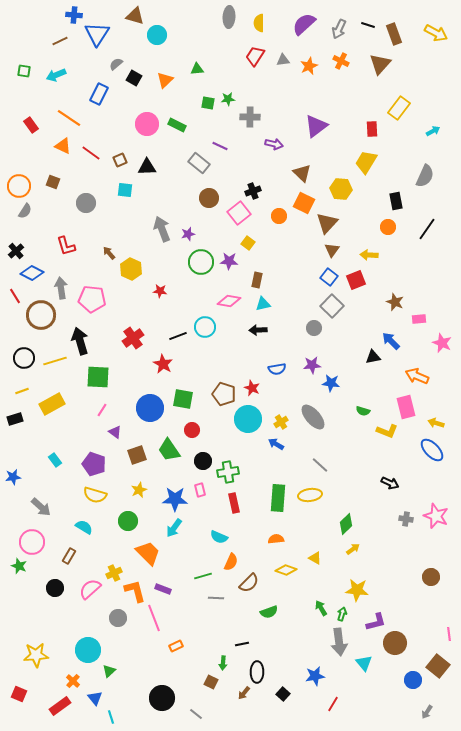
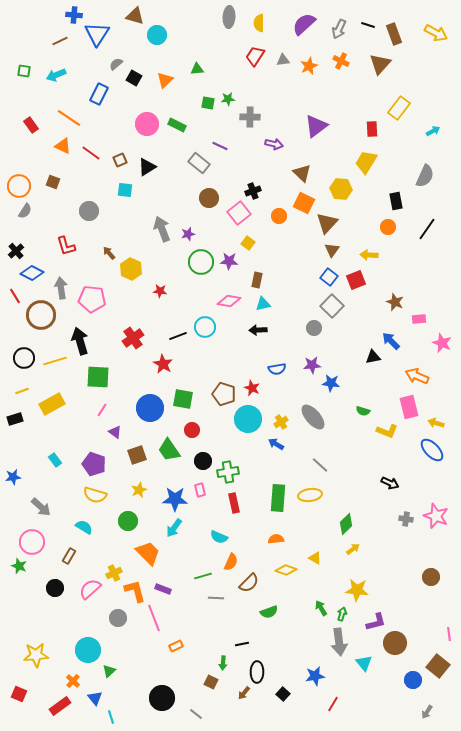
black triangle at (147, 167): rotated 30 degrees counterclockwise
gray circle at (86, 203): moved 3 px right, 8 px down
pink rectangle at (406, 407): moved 3 px right
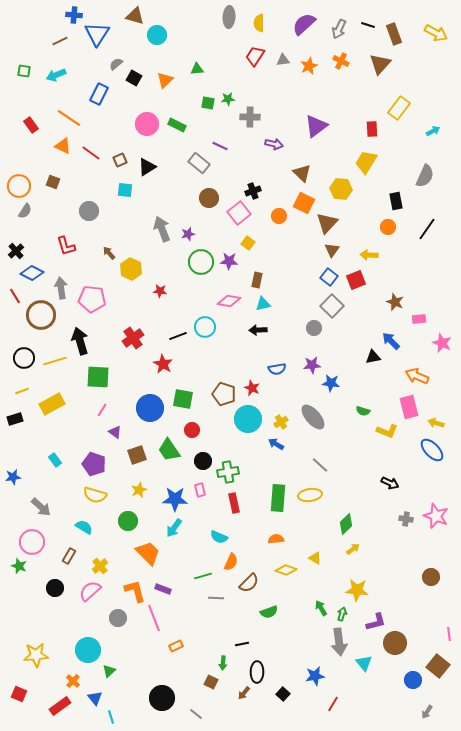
yellow cross at (114, 573): moved 14 px left, 7 px up; rotated 14 degrees counterclockwise
pink semicircle at (90, 589): moved 2 px down
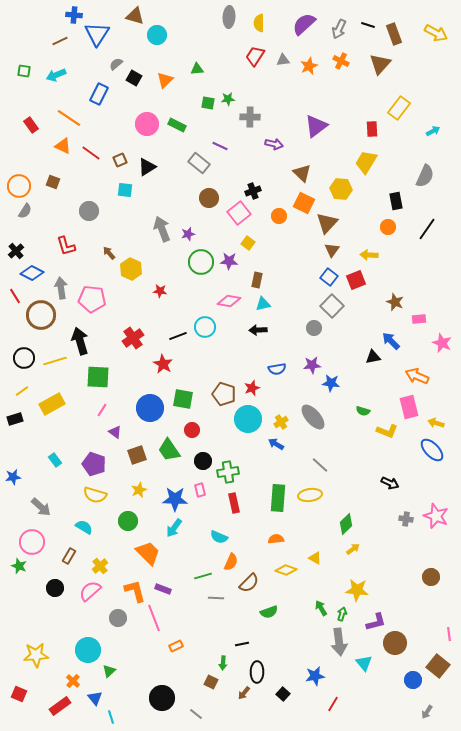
red star at (252, 388): rotated 28 degrees clockwise
yellow line at (22, 391): rotated 16 degrees counterclockwise
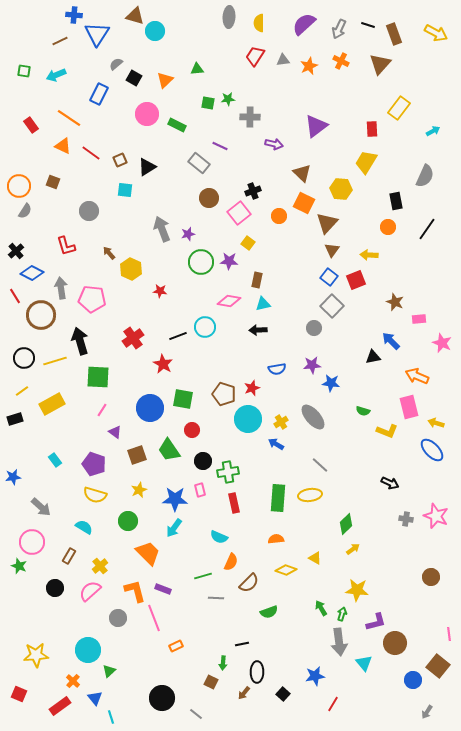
cyan circle at (157, 35): moved 2 px left, 4 px up
pink circle at (147, 124): moved 10 px up
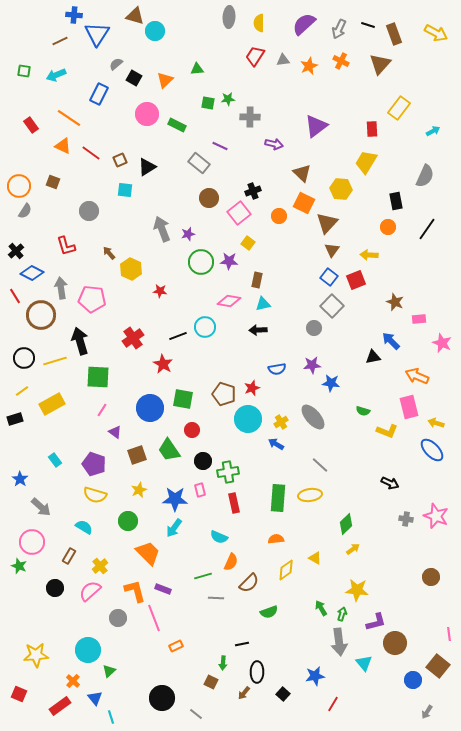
blue star at (13, 477): moved 7 px right, 2 px down; rotated 28 degrees counterclockwise
yellow diamond at (286, 570): rotated 55 degrees counterclockwise
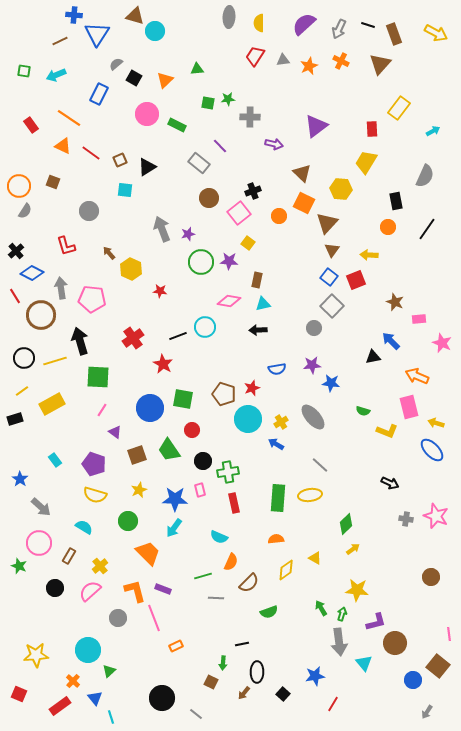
purple line at (220, 146): rotated 21 degrees clockwise
pink circle at (32, 542): moved 7 px right, 1 px down
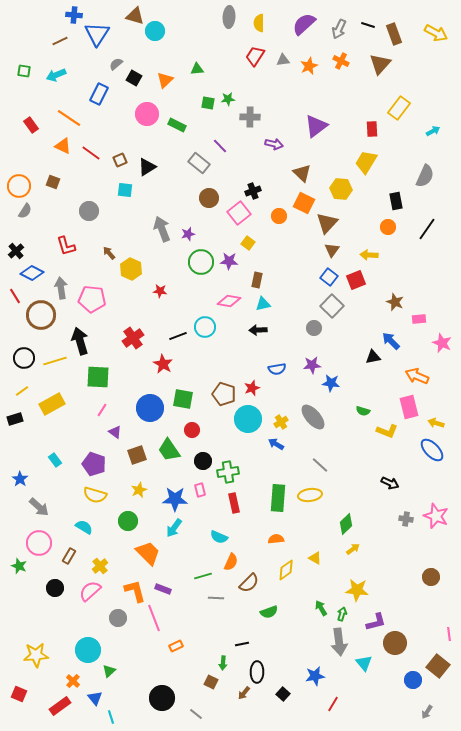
gray arrow at (41, 507): moved 2 px left
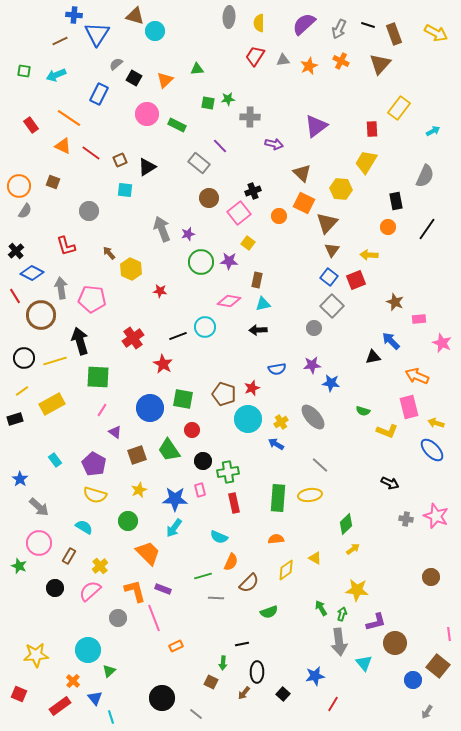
purple pentagon at (94, 464): rotated 10 degrees clockwise
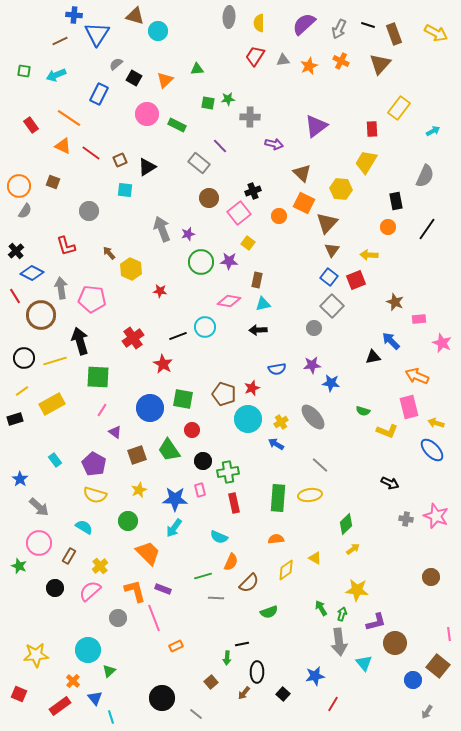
cyan circle at (155, 31): moved 3 px right
green arrow at (223, 663): moved 4 px right, 5 px up
brown square at (211, 682): rotated 24 degrees clockwise
